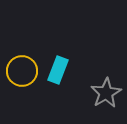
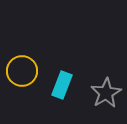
cyan rectangle: moved 4 px right, 15 px down
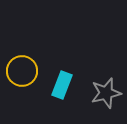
gray star: rotated 16 degrees clockwise
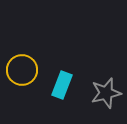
yellow circle: moved 1 px up
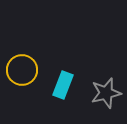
cyan rectangle: moved 1 px right
